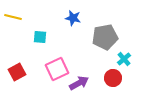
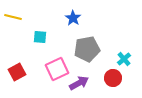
blue star: rotated 21 degrees clockwise
gray pentagon: moved 18 px left, 12 px down
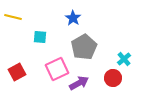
gray pentagon: moved 3 px left, 2 px up; rotated 20 degrees counterclockwise
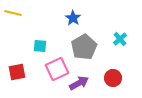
yellow line: moved 4 px up
cyan square: moved 9 px down
cyan cross: moved 4 px left, 20 px up
red square: rotated 18 degrees clockwise
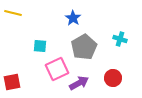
cyan cross: rotated 32 degrees counterclockwise
red square: moved 5 px left, 10 px down
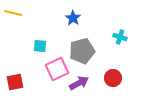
cyan cross: moved 2 px up
gray pentagon: moved 2 px left, 4 px down; rotated 15 degrees clockwise
red square: moved 3 px right
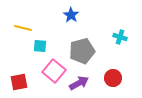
yellow line: moved 10 px right, 15 px down
blue star: moved 2 px left, 3 px up
pink square: moved 3 px left, 2 px down; rotated 25 degrees counterclockwise
red square: moved 4 px right
